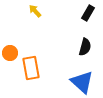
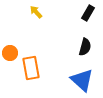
yellow arrow: moved 1 px right, 1 px down
blue triangle: moved 2 px up
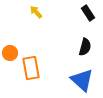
black rectangle: rotated 63 degrees counterclockwise
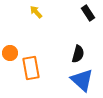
black semicircle: moved 7 px left, 7 px down
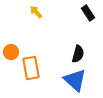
orange circle: moved 1 px right, 1 px up
blue triangle: moved 7 px left
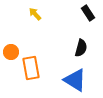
yellow arrow: moved 1 px left, 2 px down
black semicircle: moved 3 px right, 6 px up
blue triangle: rotated 10 degrees counterclockwise
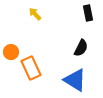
black rectangle: rotated 21 degrees clockwise
black semicircle: rotated 12 degrees clockwise
orange rectangle: rotated 15 degrees counterclockwise
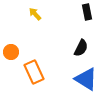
black rectangle: moved 1 px left, 1 px up
orange rectangle: moved 3 px right, 4 px down
blue triangle: moved 11 px right, 1 px up
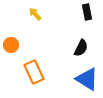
orange circle: moved 7 px up
blue triangle: moved 1 px right
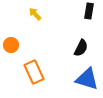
black rectangle: moved 2 px right, 1 px up; rotated 21 degrees clockwise
blue triangle: rotated 15 degrees counterclockwise
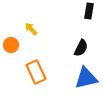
yellow arrow: moved 4 px left, 15 px down
orange rectangle: moved 2 px right
blue triangle: moved 1 px left, 1 px up; rotated 30 degrees counterclockwise
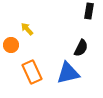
yellow arrow: moved 4 px left
orange rectangle: moved 4 px left
blue triangle: moved 18 px left, 5 px up
